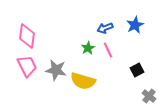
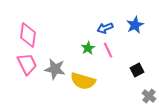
pink diamond: moved 1 px right, 1 px up
pink trapezoid: moved 2 px up
gray star: moved 1 px left, 1 px up
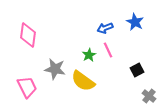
blue star: moved 3 px up; rotated 18 degrees counterclockwise
green star: moved 1 px right, 7 px down
pink trapezoid: moved 23 px down
yellow semicircle: rotated 20 degrees clockwise
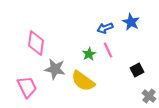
blue star: moved 4 px left
pink diamond: moved 8 px right, 8 px down
green star: moved 1 px up
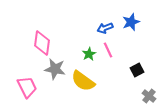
blue star: rotated 24 degrees clockwise
pink diamond: moved 6 px right
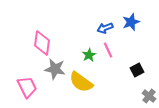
green star: moved 1 px down
yellow semicircle: moved 2 px left, 1 px down
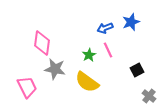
yellow semicircle: moved 6 px right
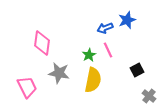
blue star: moved 4 px left, 2 px up
gray star: moved 4 px right, 4 px down
yellow semicircle: moved 6 px right, 2 px up; rotated 115 degrees counterclockwise
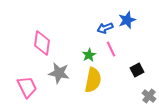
pink line: moved 3 px right, 1 px up
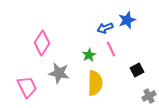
pink diamond: rotated 25 degrees clockwise
yellow semicircle: moved 2 px right, 3 px down; rotated 10 degrees counterclockwise
gray cross: rotated 24 degrees clockwise
